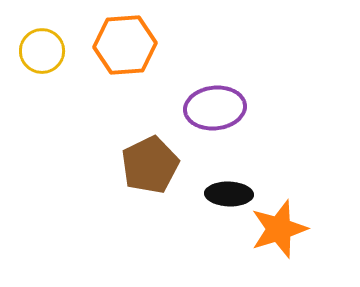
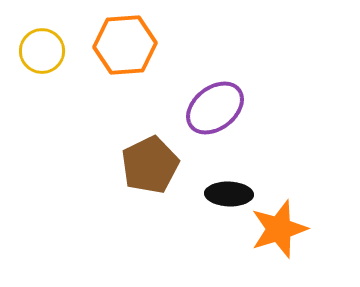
purple ellipse: rotated 32 degrees counterclockwise
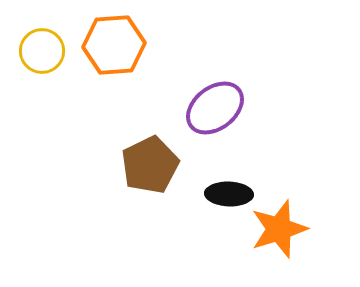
orange hexagon: moved 11 px left
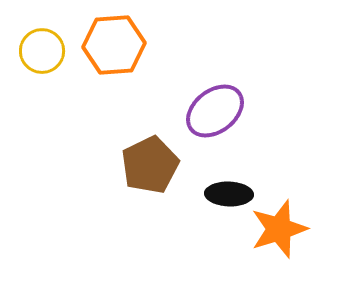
purple ellipse: moved 3 px down
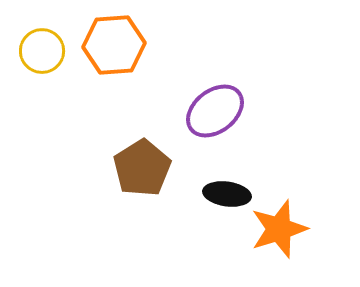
brown pentagon: moved 8 px left, 3 px down; rotated 6 degrees counterclockwise
black ellipse: moved 2 px left; rotated 6 degrees clockwise
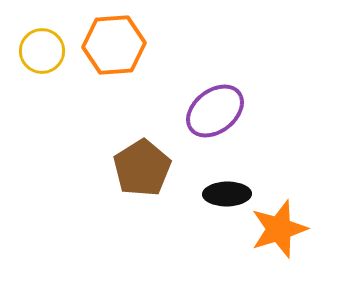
black ellipse: rotated 9 degrees counterclockwise
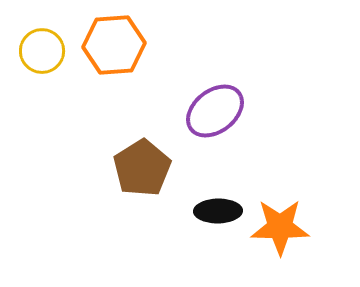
black ellipse: moved 9 px left, 17 px down
orange star: moved 1 px right, 2 px up; rotated 18 degrees clockwise
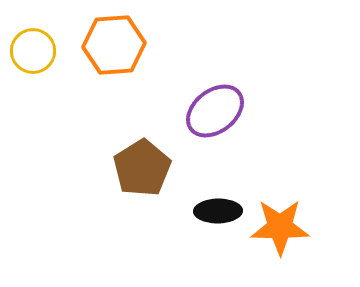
yellow circle: moved 9 px left
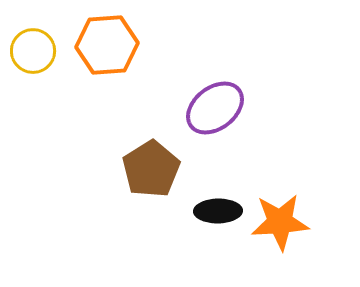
orange hexagon: moved 7 px left
purple ellipse: moved 3 px up
brown pentagon: moved 9 px right, 1 px down
orange star: moved 5 px up; rotated 4 degrees counterclockwise
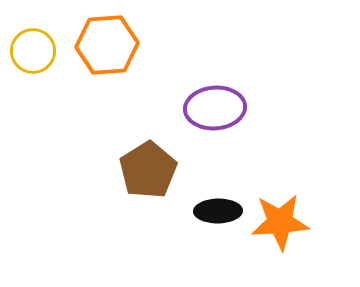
purple ellipse: rotated 34 degrees clockwise
brown pentagon: moved 3 px left, 1 px down
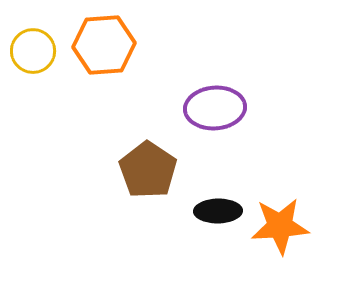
orange hexagon: moved 3 px left
brown pentagon: rotated 6 degrees counterclockwise
orange star: moved 4 px down
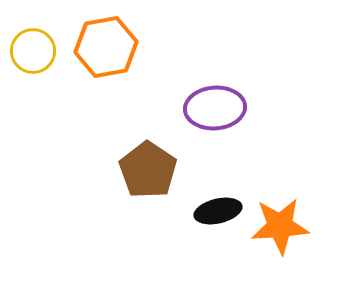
orange hexagon: moved 2 px right, 2 px down; rotated 6 degrees counterclockwise
black ellipse: rotated 12 degrees counterclockwise
